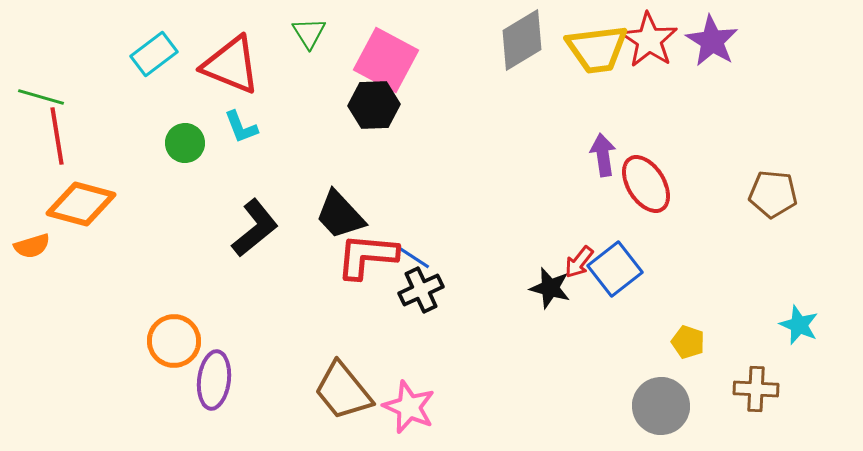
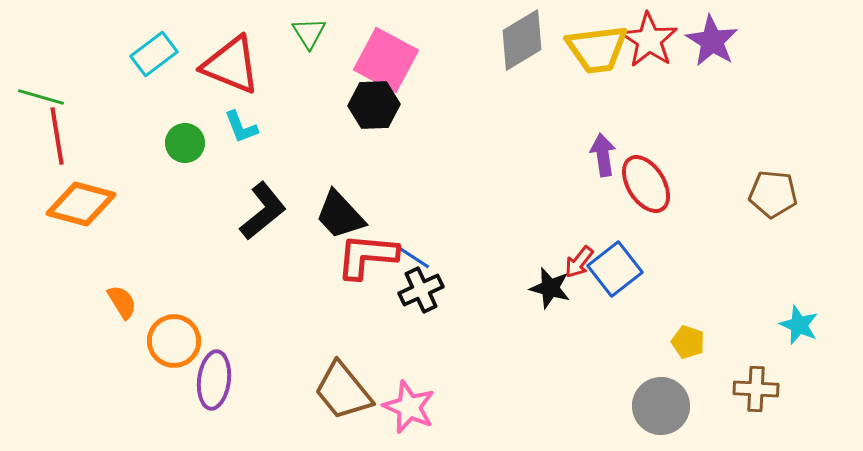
black L-shape: moved 8 px right, 17 px up
orange semicircle: moved 90 px right, 56 px down; rotated 105 degrees counterclockwise
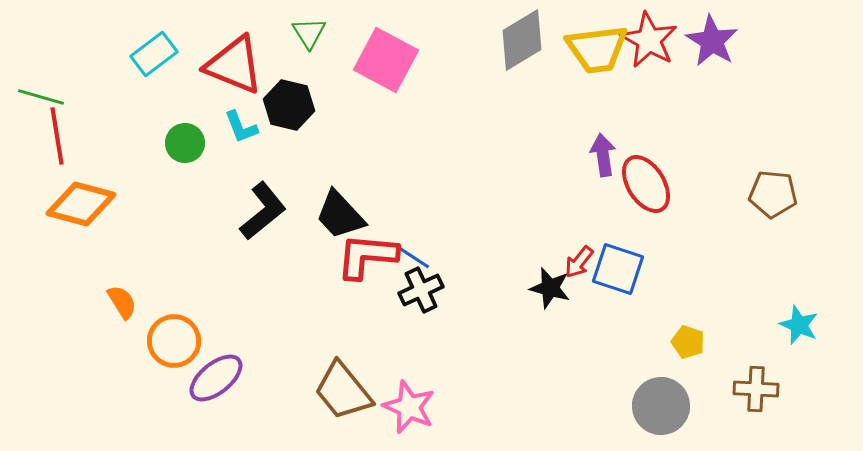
red star: rotated 4 degrees counterclockwise
red triangle: moved 3 px right
black hexagon: moved 85 px left; rotated 15 degrees clockwise
blue square: moved 3 px right; rotated 34 degrees counterclockwise
purple ellipse: moved 2 px right, 2 px up; rotated 44 degrees clockwise
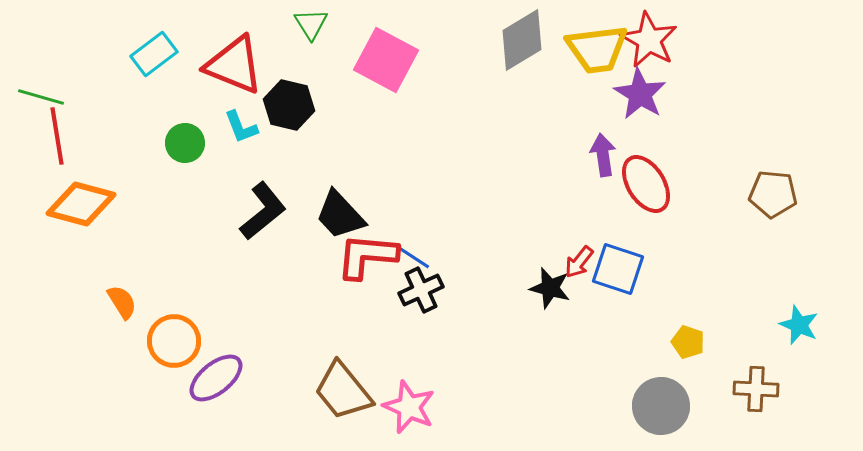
green triangle: moved 2 px right, 9 px up
purple star: moved 72 px left, 53 px down
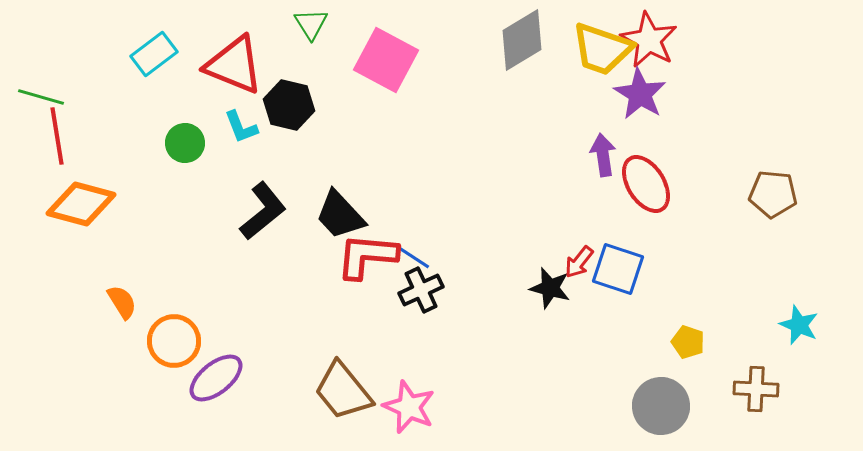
yellow trapezoid: moved 5 px right; rotated 26 degrees clockwise
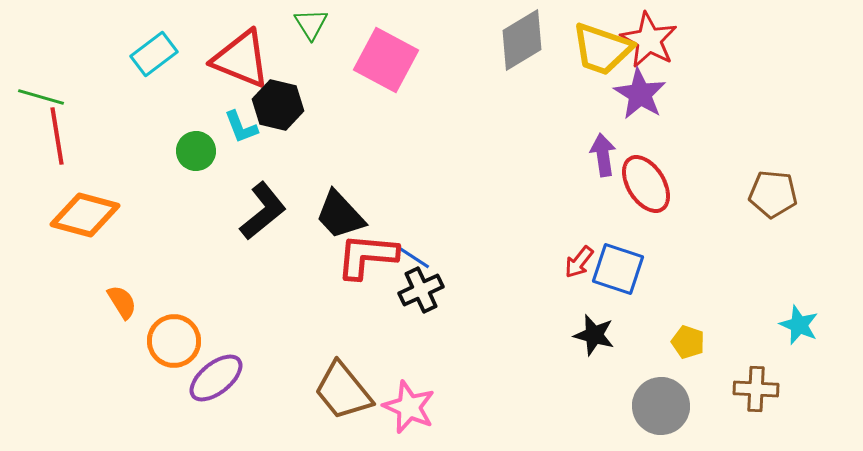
red triangle: moved 7 px right, 6 px up
black hexagon: moved 11 px left
green circle: moved 11 px right, 8 px down
orange diamond: moved 4 px right, 11 px down
black star: moved 44 px right, 47 px down
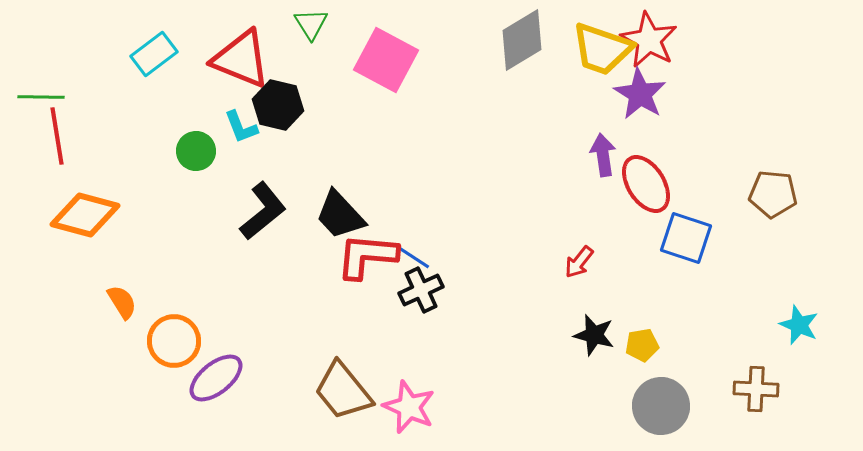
green line: rotated 15 degrees counterclockwise
blue square: moved 68 px right, 31 px up
yellow pentagon: moved 46 px left, 3 px down; rotated 28 degrees counterclockwise
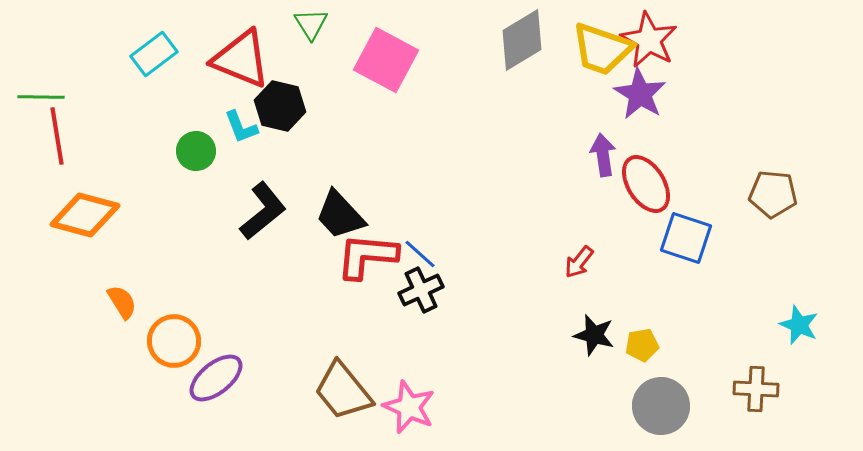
black hexagon: moved 2 px right, 1 px down
blue line: moved 7 px right, 3 px up; rotated 9 degrees clockwise
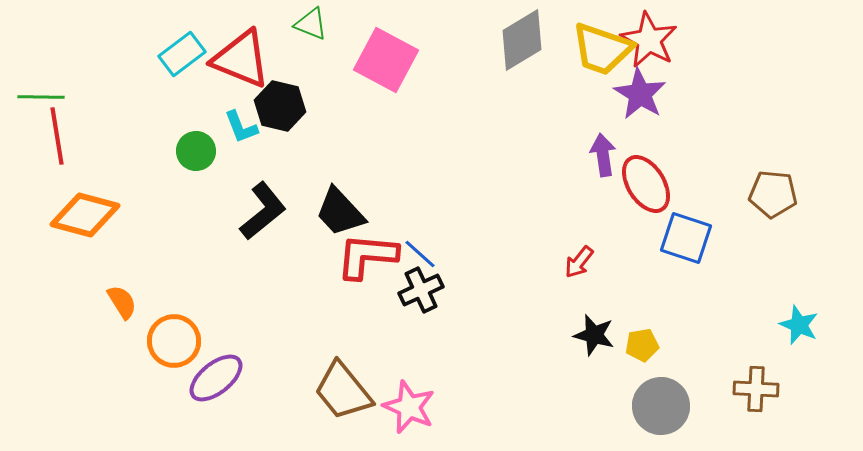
green triangle: rotated 36 degrees counterclockwise
cyan rectangle: moved 28 px right
black trapezoid: moved 3 px up
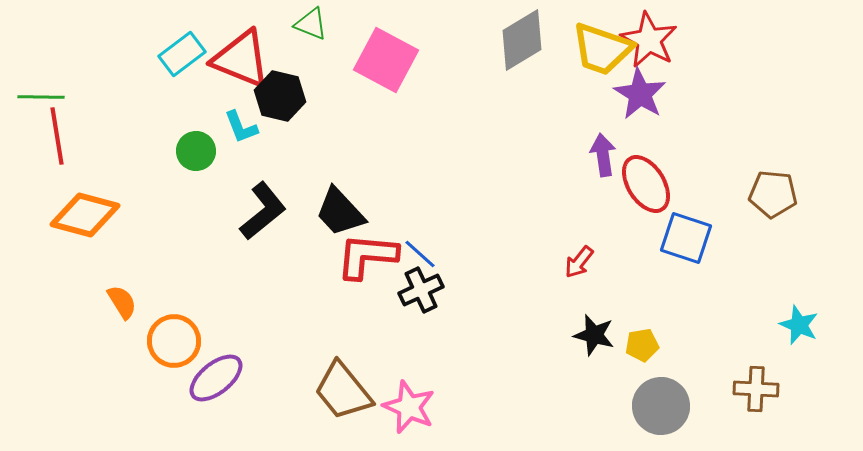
black hexagon: moved 10 px up
